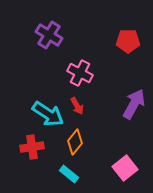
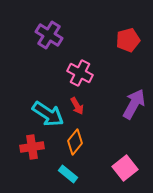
red pentagon: moved 1 px up; rotated 15 degrees counterclockwise
cyan rectangle: moved 1 px left
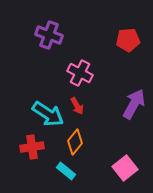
purple cross: rotated 12 degrees counterclockwise
red pentagon: rotated 10 degrees clockwise
cyan rectangle: moved 2 px left, 3 px up
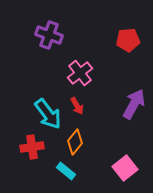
pink cross: rotated 25 degrees clockwise
cyan arrow: rotated 20 degrees clockwise
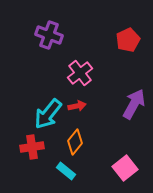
red pentagon: rotated 20 degrees counterclockwise
red arrow: rotated 72 degrees counterclockwise
cyan arrow: rotated 76 degrees clockwise
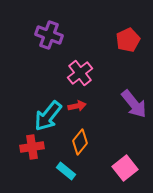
purple arrow: rotated 112 degrees clockwise
cyan arrow: moved 2 px down
orange diamond: moved 5 px right
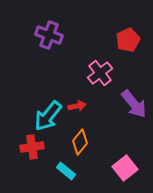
pink cross: moved 20 px right
